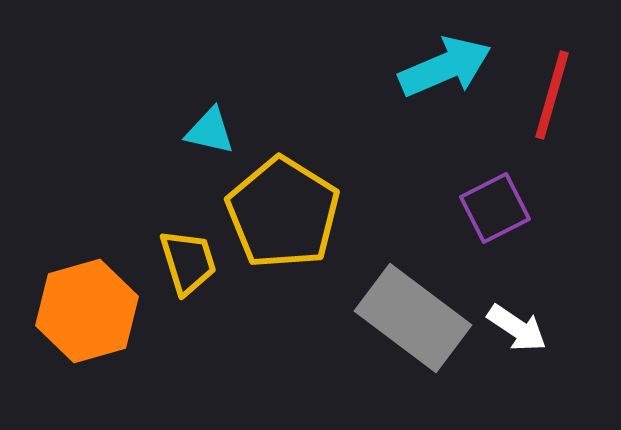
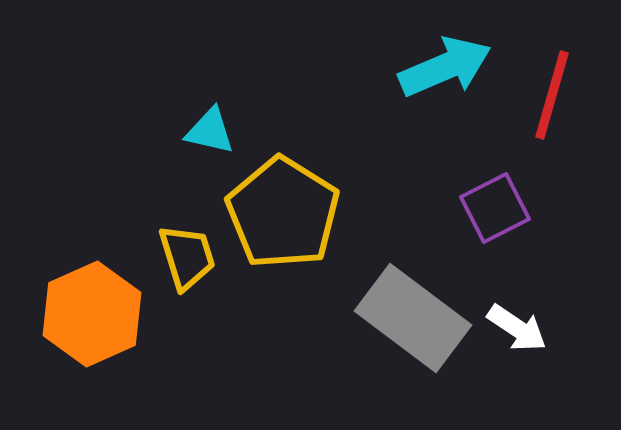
yellow trapezoid: moved 1 px left, 5 px up
orange hexagon: moved 5 px right, 3 px down; rotated 8 degrees counterclockwise
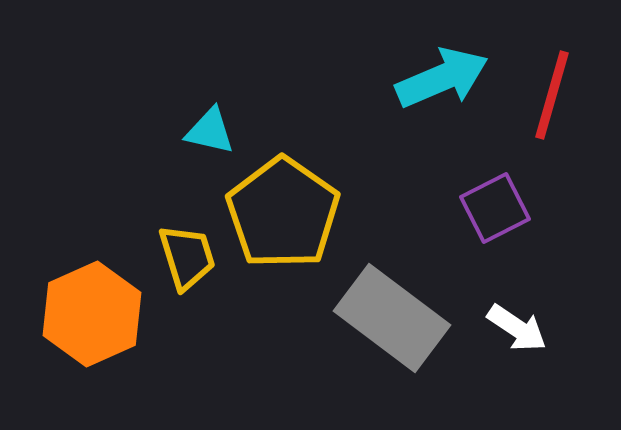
cyan arrow: moved 3 px left, 11 px down
yellow pentagon: rotated 3 degrees clockwise
gray rectangle: moved 21 px left
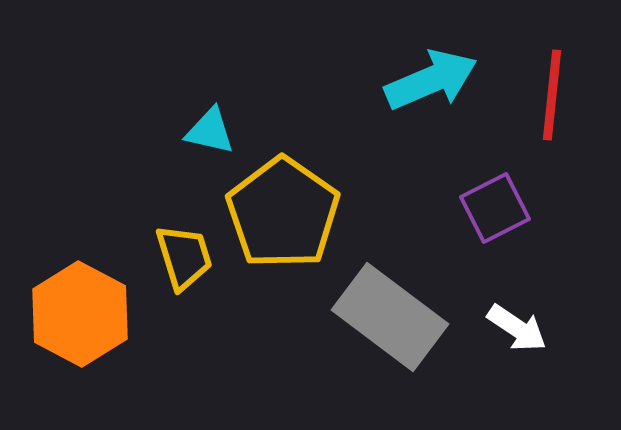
cyan arrow: moved 11 px left, 2 px down
red line: rotated 10 degrees counterclockwise
yellow trapezoid: moved 3 px left
orange hexagon: moved 12 px left; rotated 8 degrees counterclockwise
gray rectangle: moved 2 px left, 1 px up
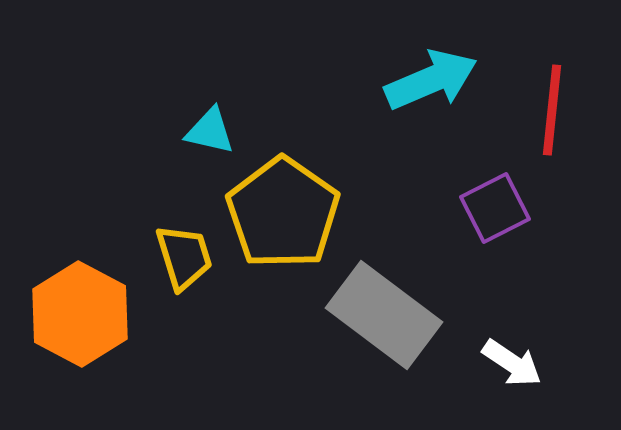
red line: moved 15 px down
gray rectangle: moved 6 px left, 2 px up
white arrow: moved 5 px left, 35 px down
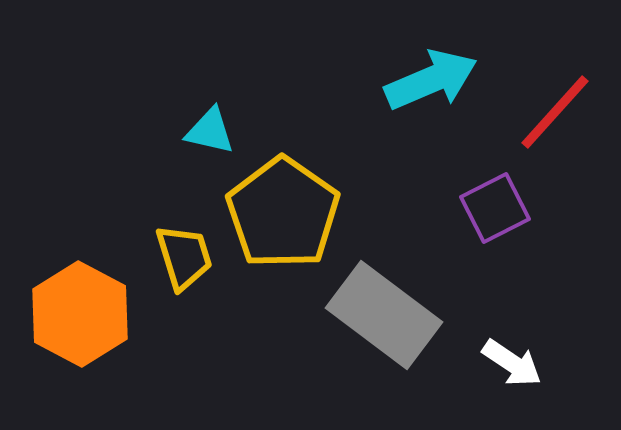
red line: moved 3 px right, 2 px down; rotated 36 degrees clockwise
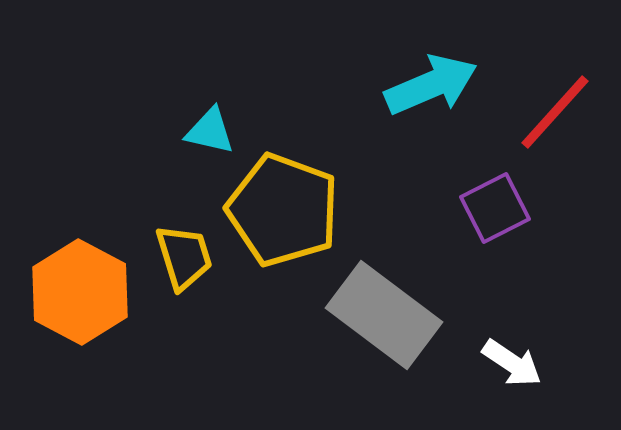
cyan arrow: moved 5 px down
yellow pentagon: moved 3 px up; rotated 15 degrees counterclockwise
orange hexagon: moved 22 px up
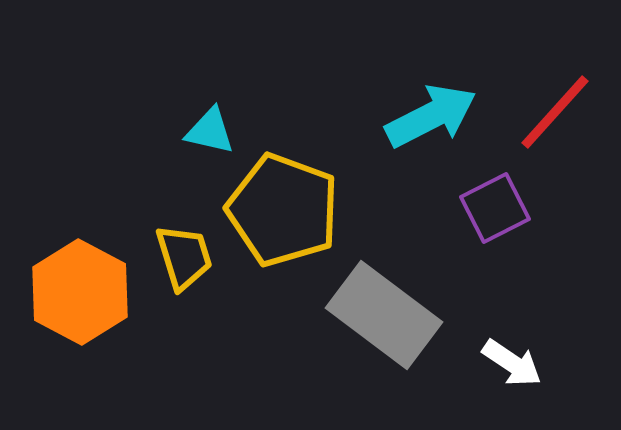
cyan arrow: moved 31 px down; rotated 4 degrees counterclockwise
